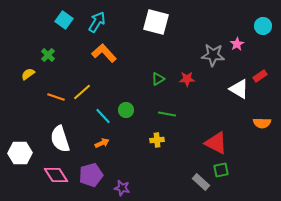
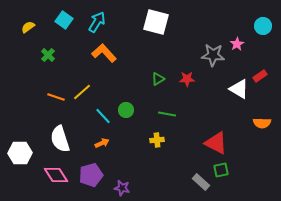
yellow semicircle: moved 47 px up
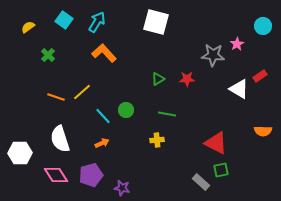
orange semicircle: moved 1 px right, 8 px down
